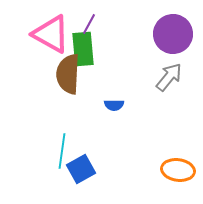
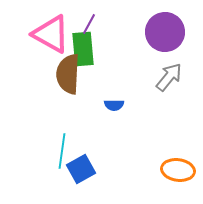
purple circle: moved 8 px left, 2 px up
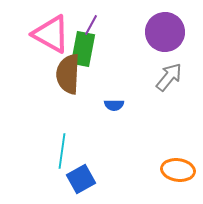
purple line: moved 2 px right, 1 px down
green rectangle: rotated 16 degrees clockwise
blue square: moved 10 px down
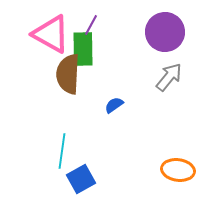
green rectangle: rotated 12 degrees counterclockwise
blue semicircle: rotated 144 degrees clockwise
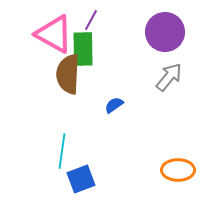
purple line: moved 5 px up
pink triangle: moved 3 px right
orange ellipse: rotated 8 degrees counterclockwise
blue square: rotated 8 degrees clockwise
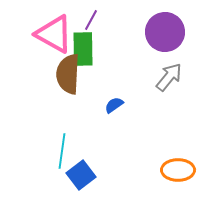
blue square: moved 4 px up; rotated 16 degrees counterclockwise
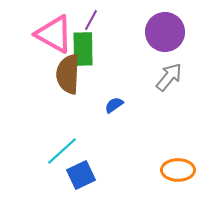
cyan line: rotated 40 degrees clockwise
blue square: rotated 12 degrees clockwise
